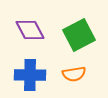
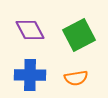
orange semicircle: moved 2 px right, 4 px down
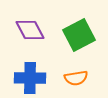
blue cross: moved 3 px down
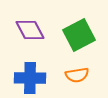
orange semicircle: moved 1 px right, 3 px up
